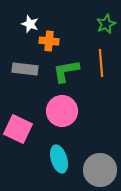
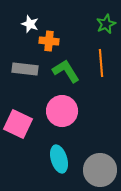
green L-shape: rotated 68 degrees clockwise
pink square: moved 5 px up
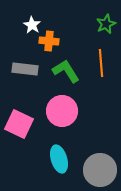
white star: moved 2 px right, 1 px down; rotated 12 degrees clockwise
pink square: moved 1 px right
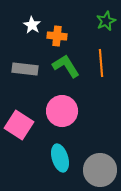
green star: moved 3 px up
orange cross: moved 8 px right, 5 px up
green L-shape: moved 5 px up
pink square: moved 1 px down; rotated 8 degrees clockwise
cyan ellipse: moved 1 px right, 1 px up
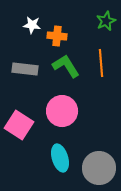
white star: rotated 24 degrees counterclockwise
gray circle: moved 1 px left, 2 px up
